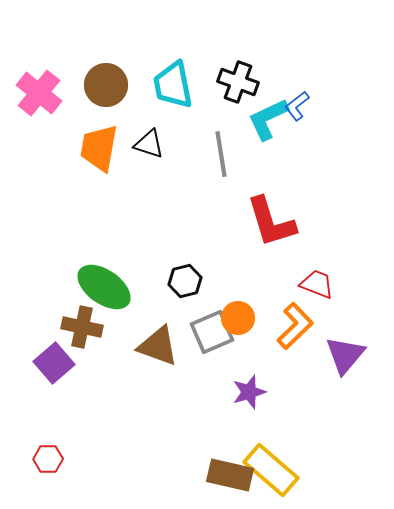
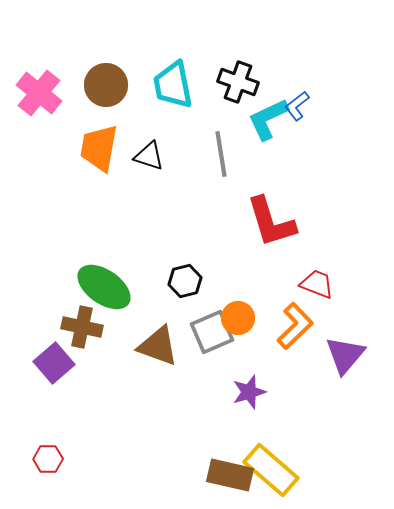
black triangle: moved 12 px down
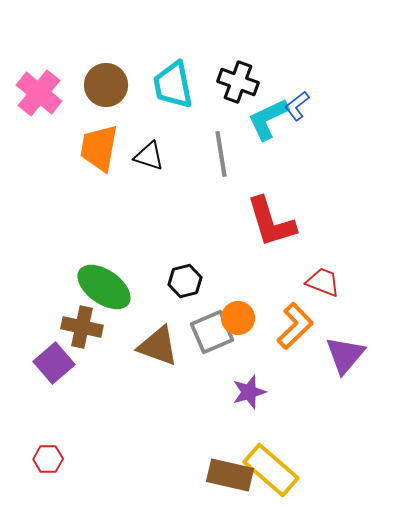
red trapezoid: moved 6 px right, 2 px up
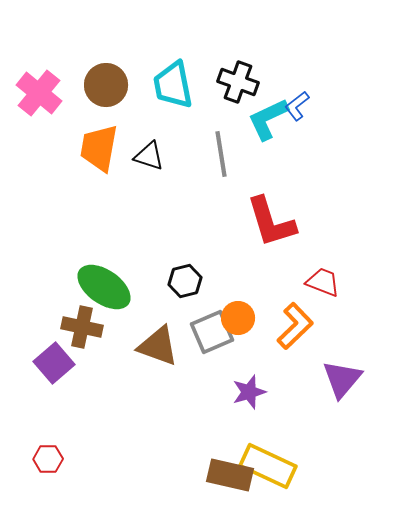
purple triangle: moved 3 px left, 24 px down
yellow rectangle: moved 3 px left, 4 px up; rotated 16 degrees counterclockwise
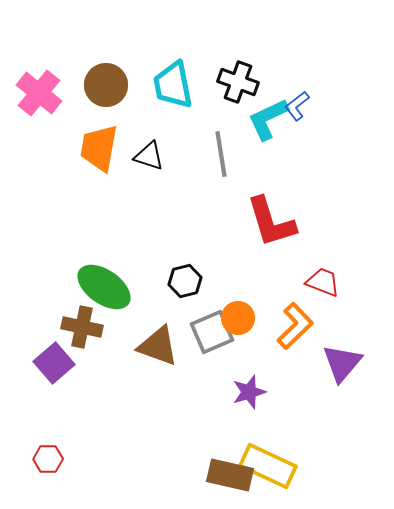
purple triangle: moved 16 px up
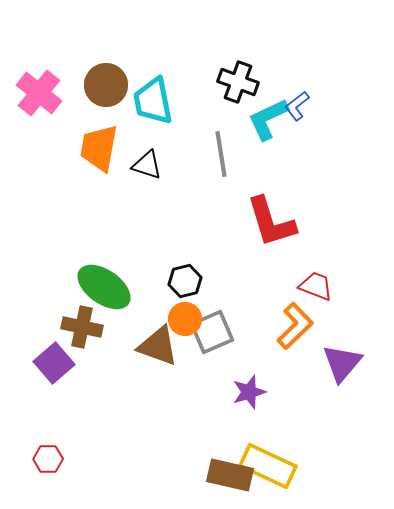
cyan trapezoid: moved 20 px left, 16 px down
black triangle: moved 2 px left, 9 px down
red trapezoid: moved 7 px left, 4 px down
orange circle: moved 53 px left, 1 px down
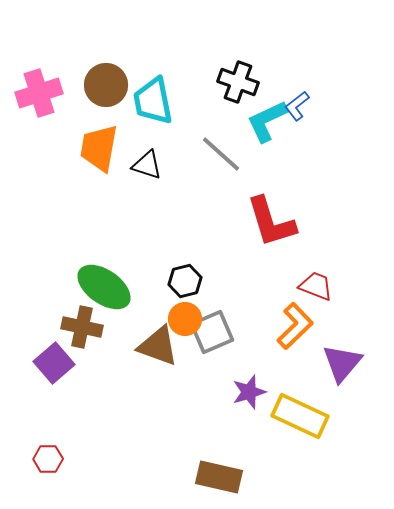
pink cross: rotated 33 degrees clockwise
cyan L-shape: moved 1 px left, 2 px down
gray line: rotated 39 degrees counterclockwise
yellow rectangle: moved 32 px right, 50 px up
brown rectangle: moved 11 px left, 2 px down
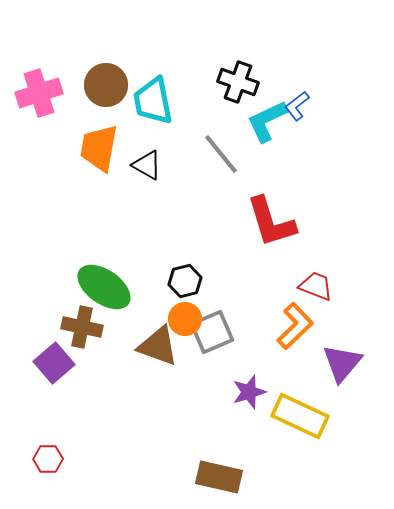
gray line: rotated 9 degrees clockwise
black triangle: rotated 12 degrees clockwise
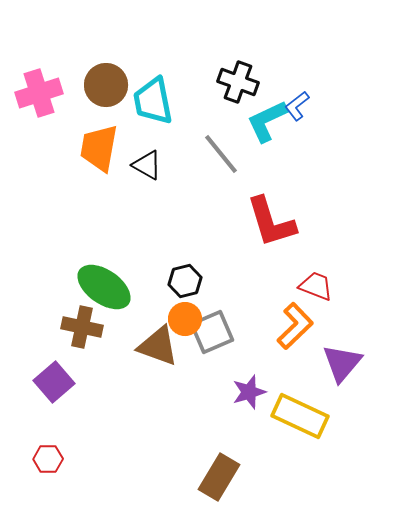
purple square: moved 19 px down
brown rectangle: rotated 72 degrees counterclockwise
